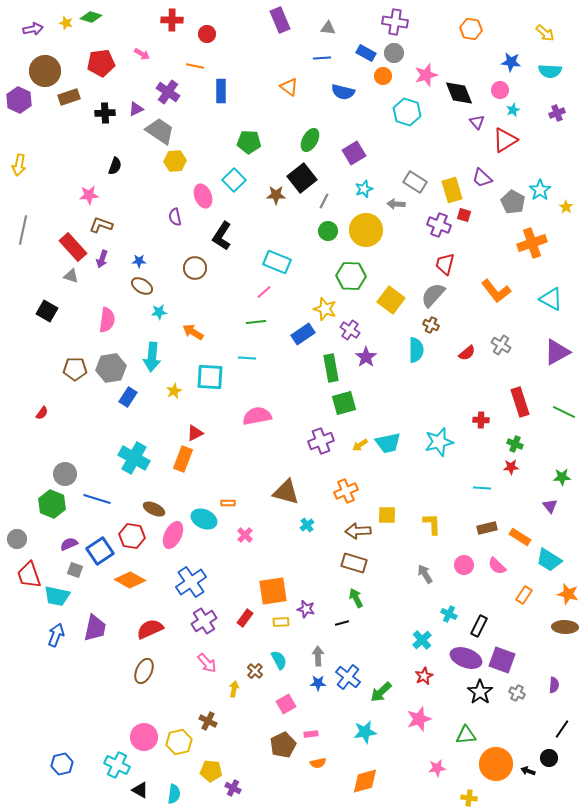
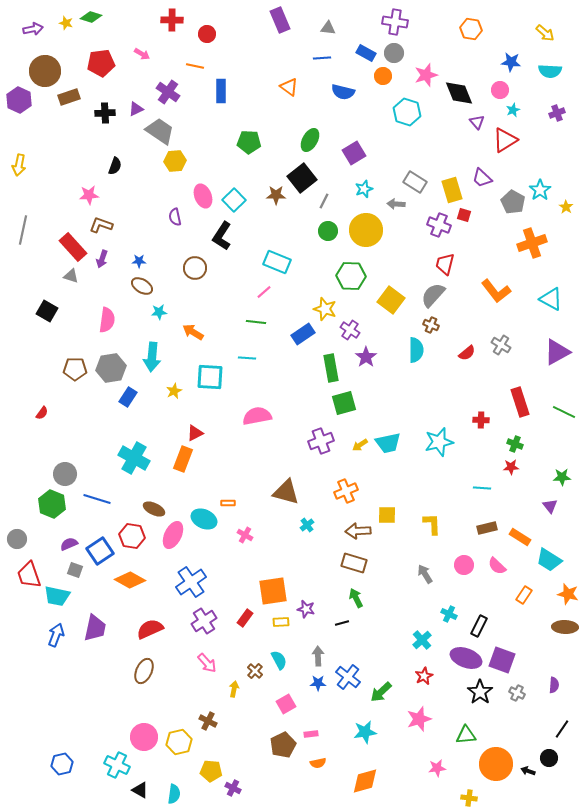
cyan square at (234, 180): moved 20 px down
green line at (256, 322): rotated 12 degrees clockwise
pink cross at (245, 535): rotated 14 degrees counterclockwise
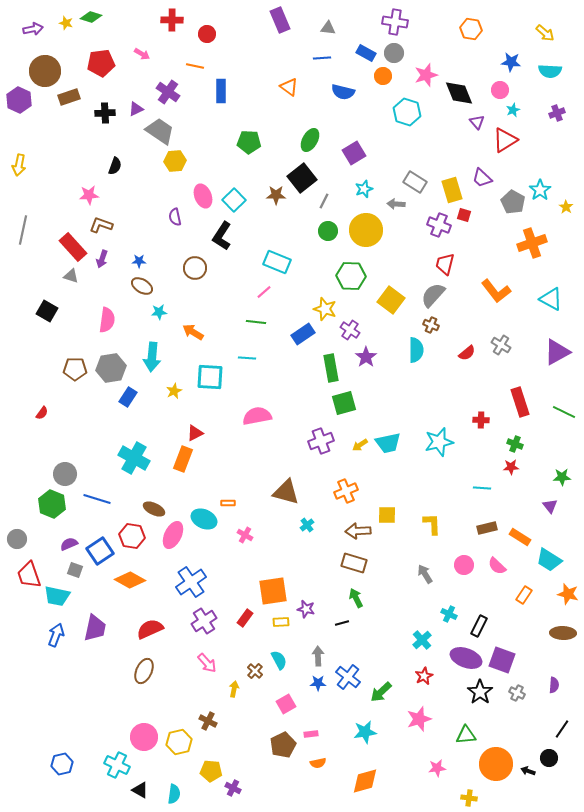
brown ellipse at (565, 627): moved 2 px left, 6 px down
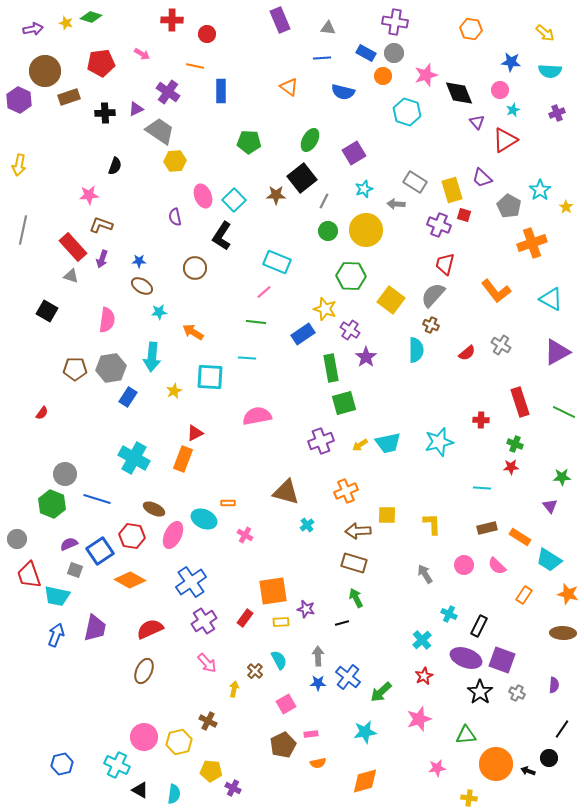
gray pentagon at (513, 202): moved 4 px left, 4 px down
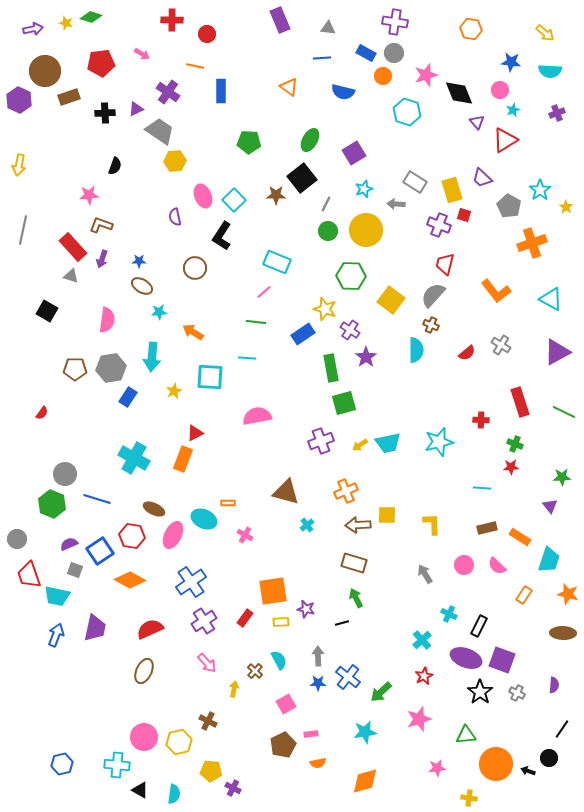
gray line at (324, 201): moved 2 px right, 3 px down
brown arrow at (358, 531): moved 6 px up
cyan trapezoid at (549, 560): rotated 104 degrees counterclockwise
cyan cross at (117, 765): rotated 20 degrees counterclockwise
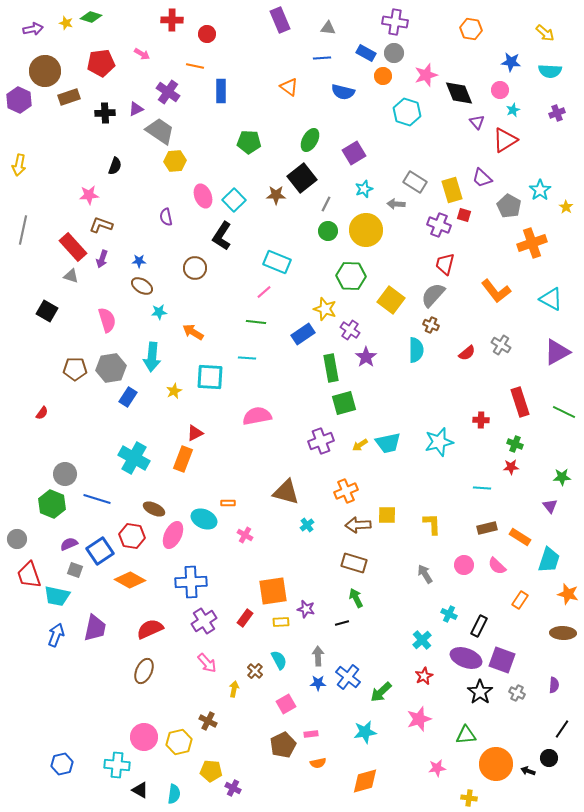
purple semicircle at (175, 217): moved 9 px left
pink semicircle at (107, 320): rotated 25 degrees counterclockwise
blue cross at (191, 582): rotated 32 degrees clockwise
orange rectangle at (524, 595): moved 4 px left, 5 px down
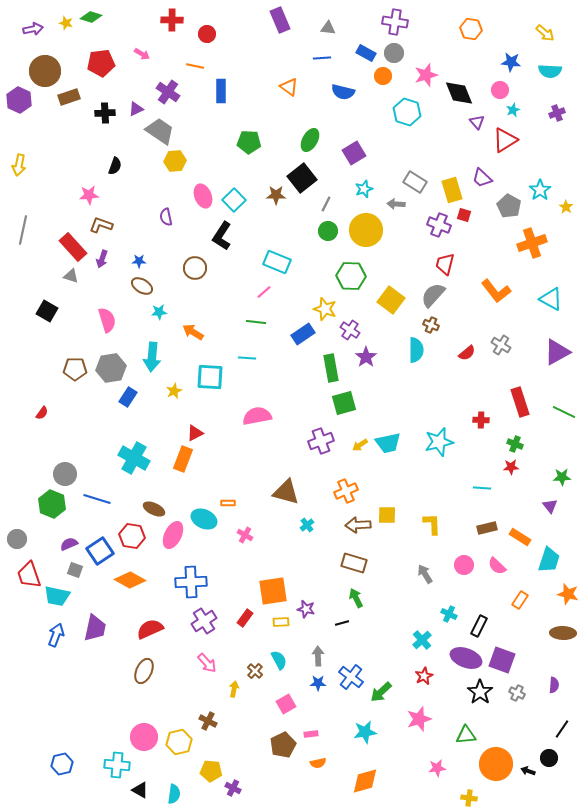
blue cross at (348, 677): moved 3 px right
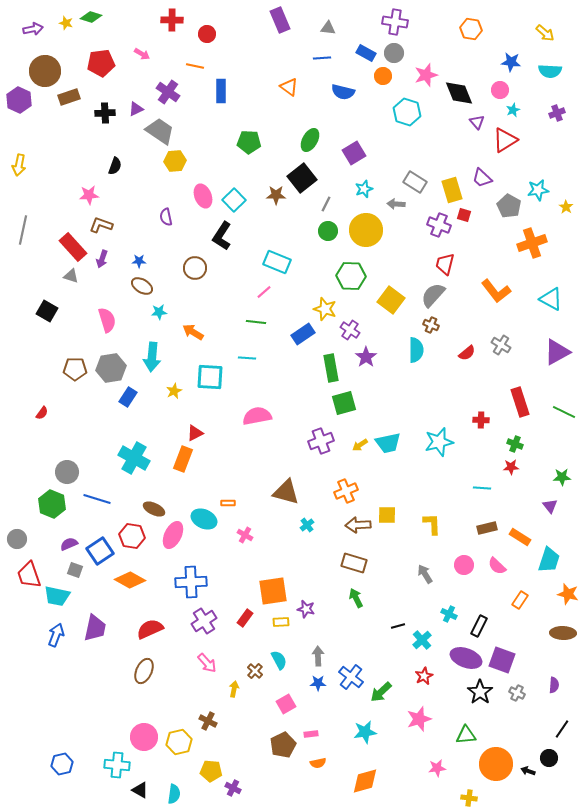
cyan star at (540, 190): moved 2 px left; rotated 25 degrees clockwise
gray circle at (65, 474): moved 2 px right, 2 px up
black line at (342, 623): moved 56 px right, 3 px down
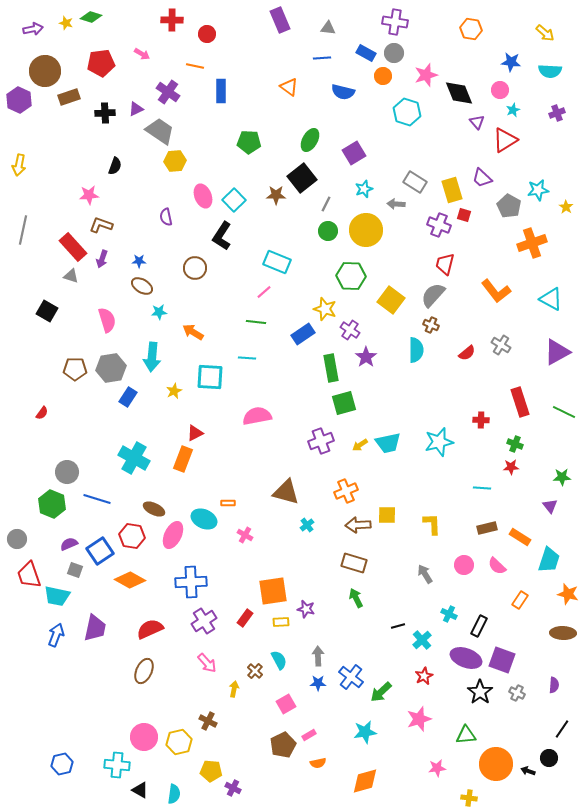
pink rectangle at (311, 734): moved 2 px left, 1 px down; rotated 24 degrees counterclockwise
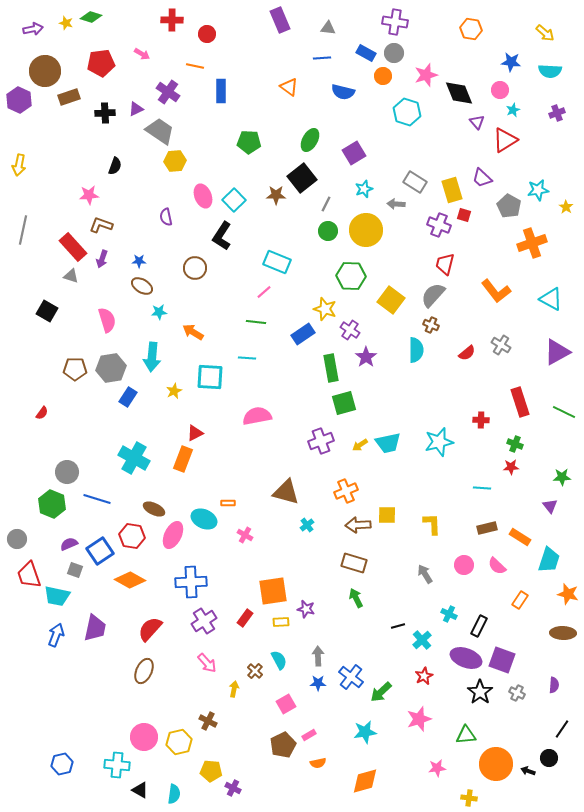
red semicircle at (150, 629): rotated 24 degrees counterclockwise
